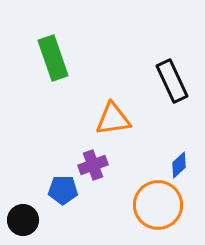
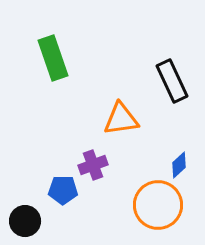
orange triangle: moved 8 px right
black circle: moved 2 px right, 1 px down
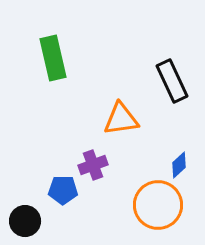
green rectangle: rotated 6 degrees clockwise
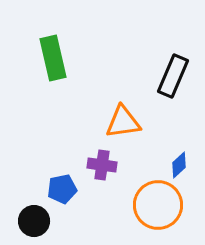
black rectangle: moved 1 px right, 5 px up; rotated 48 degrees clockwise
orange triangle: moved 2 px right, 3 px down
purple cross: moved 9 px right; rotated 28 degrees clockwise
blue pentagon: moved 1 px left, 1 px up; rotated 12 degrees counterclockwise
black circle: moved 9 px right
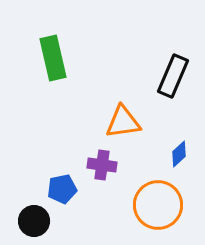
blue diamond: moved 11 px up
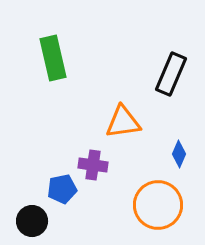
black rectangle: moved 2 px left, 2 px up
blue diamond: rotated 24 degrees counterclockwise
purple cross: moved 9 px left
black circle: moved 2 px left
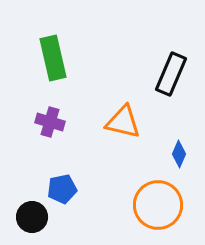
orange triangle: rotated 21 degrees clockwise
purple cross: moved 43 px left, 43 px up; rotated 8 degrees clockwise
black circle: moved 4 px up
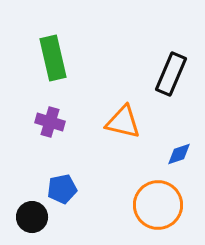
blue diamond: rotated 48 degrees clockwise
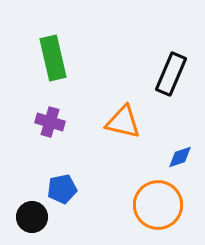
blue diamond: moved 1 px right, 3 px down
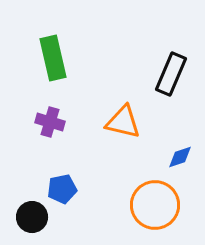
orange circle: moved 3 px left
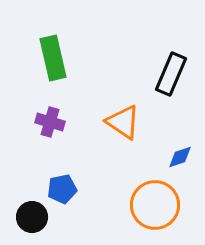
orange triangle: rotated 21 degrees clockwise
